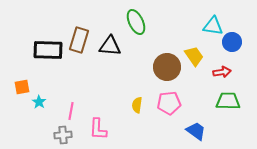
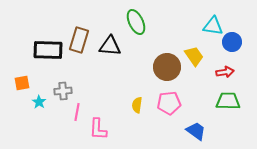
red arrow: moved 3 px right
orange square: moved 4 px up
pink line: moved 6 px right, 1 px down
gray cross: moved 44 px up
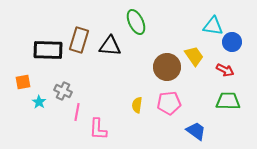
red arrow: moved 2 px up; rotated 36 degrees clockwise
orange square: moved 1 px right, 1 px up
gray cross: rotated 30 degrees clockwise
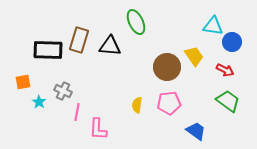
green trapezoid: rotated 35 degrees clockwise
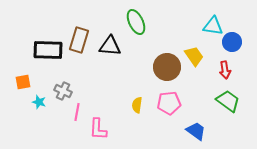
red arrow: rotated 54 degrees clockwise
cyan star: rotated 16 degrees counterclockwise
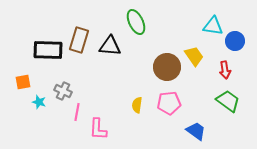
blue circle: moved 3 px right, 1 px up
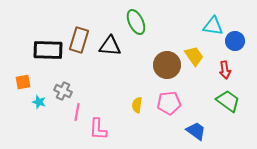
brown circle: moved 2 px up
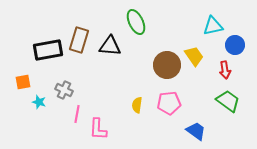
cyan triangle: rotated 20 degrees counterclockwise
blue circle: moved 4 px down
black rectangle: rotated 12 degrees counterclockwise
gray cross: moved 1 px right, 1 px up
pink line: moved 2 px down
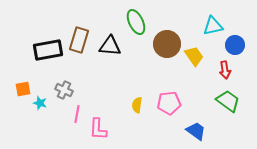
brown circle: moved 21 px up
orange square: moved 7 px down
cyan star: moved 1 px right, 1 px down
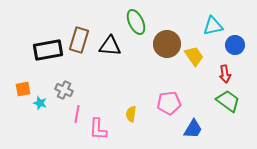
red arrow: moved 4 px down
yellow semicircle: moved 6 px left, 9 px down
blue trapezoid: moved 3 px left, 2 px up; rotated 85 degrees clockwise
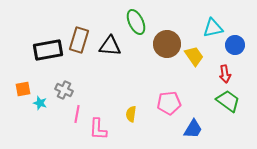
cyan triangle: moved 2 px down
